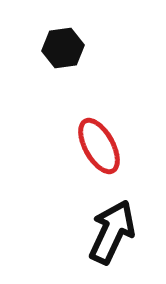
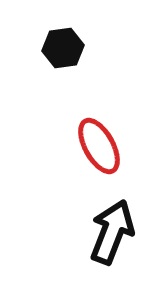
black arrow: rotated 4 degrees counterclockwise
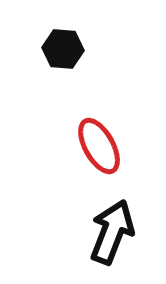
black hexagon: moved 1 px down; rotated 12 degrees clockwise
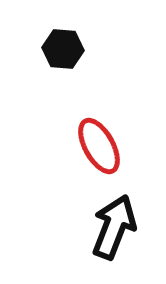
black arrow: moved 2 px right, 5 px up
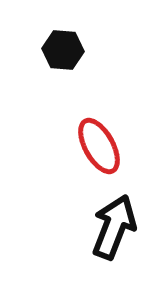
black hexagon: moved 1 px down
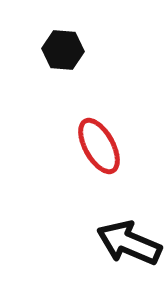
black arrow: moved 15 px right, 16 px down; rotated 88 degrees counterclockwise
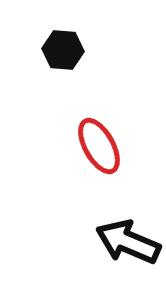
black arrow: moved 1 px left, 1 px up
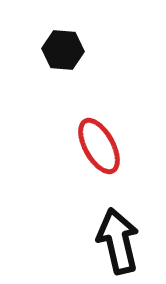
black arrow: moved 10 px left, 1 px up; rotated 54 degrees clockwise
